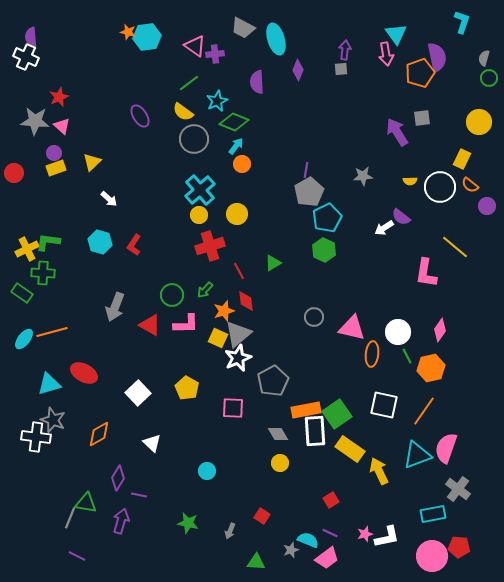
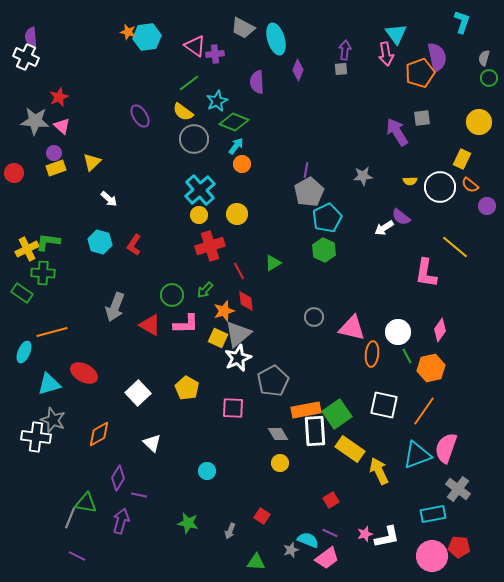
cyan ellipse at (24, 339): moved 13 px down; rotated 15 degrees counterclockwise
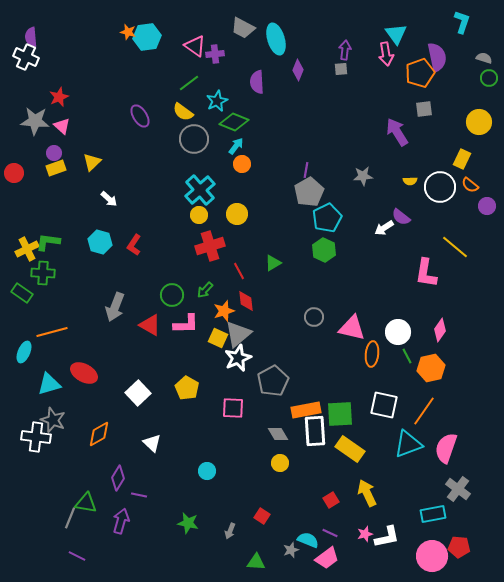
gray semicircle at (484, 58): rotated 91 degrees clockwise
gray square at (422, 118): moved 2 px right, 9 px up
green square at (337, 414): moved 3 px right; rotated 32 degrees clockwise
cyan triangle at (417, 455): moved 9 px left, 11 px up
yellow arrow at (379, 471): moved 12 px left, 22 px down
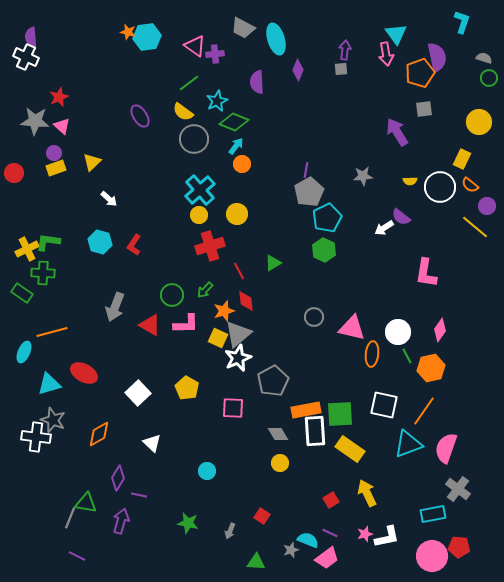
yellow line at (455, 247): moved 20 px right, 20 px up
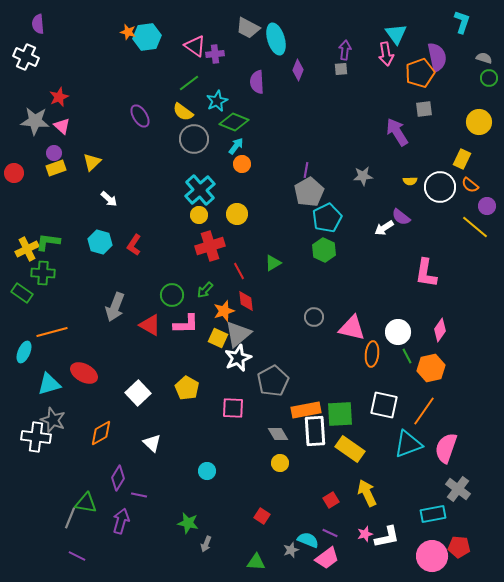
gray trapezoid at (243, 28): moved 5 px right
purple semicircle at (31, 37): moved 7 px right, 13 px up
orange diamond at (99, 434): moved 2 px right, 1 px up
gray arrow at (230, 531): moved 24 px left, 13 px down
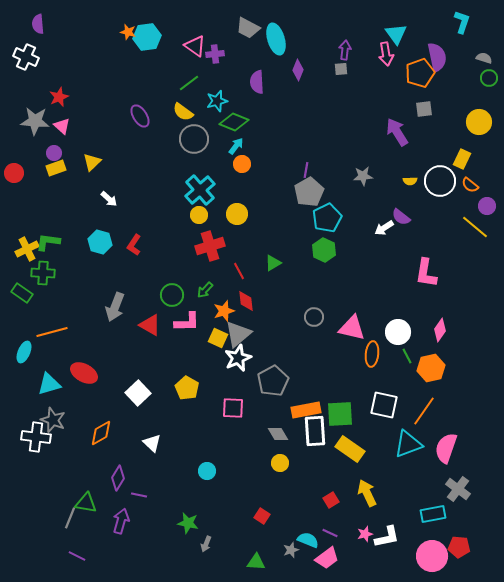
cyan star at (217, 101): rotated 10 degrees clockwise
white circle at (440, 187): moved 6 px up
pink L-shape at (186, 324): moved 1 px right, 2 px up
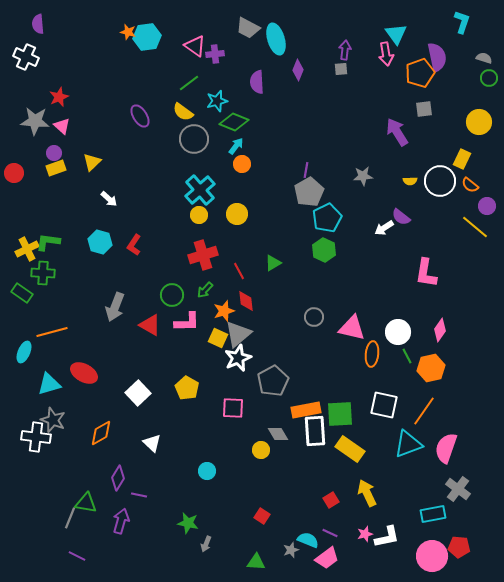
red cross at (210, 246): moved 7 px left, 9 px down
yellow circle at (280, 463): moved 19 px left, 13 px up
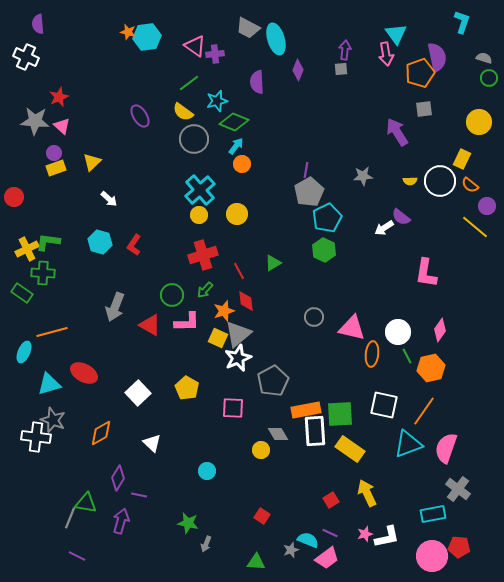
red circle at (14, 173): moved 24 px down
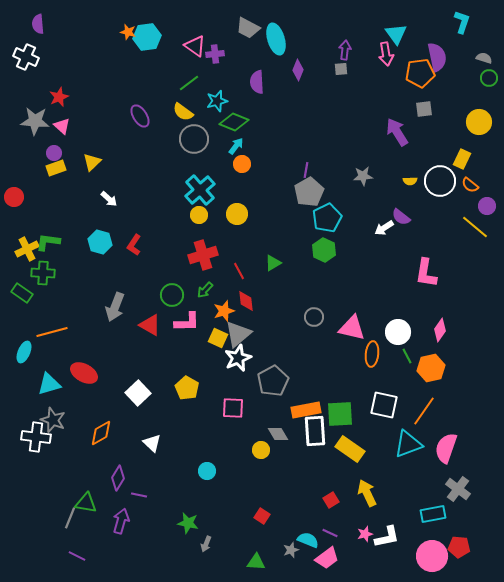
orange pentagon at (420, 73): rotated 12 degrees clockwise
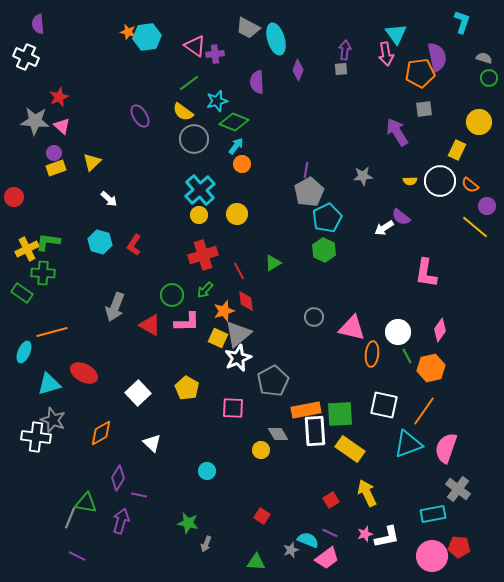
yellow rectangle at (462, 159): moved 5 px left, 9 px up
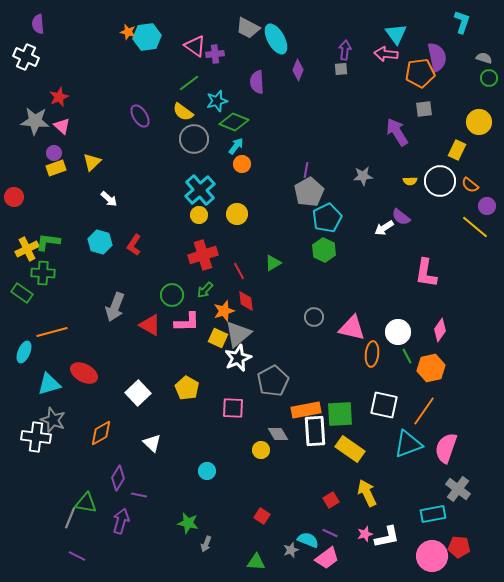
cyan ellipse at (276, 39): rotated 12 degrees counterclockwise
pink arrow at (386, 54): rotated 105 degrees clockwise
